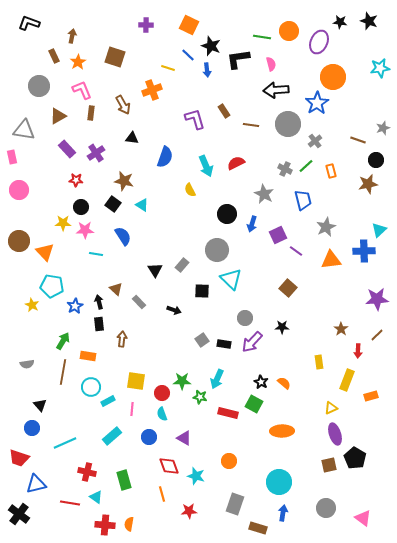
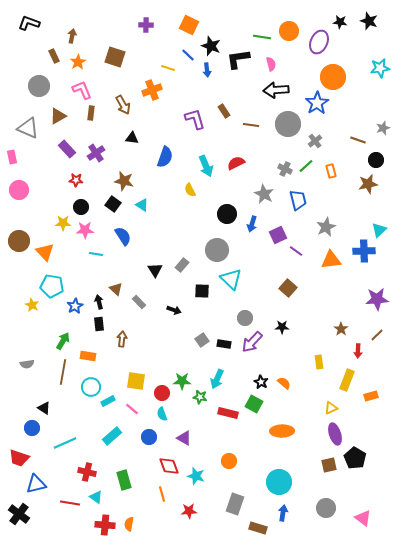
gray triangle at (24, 130): moved 4 px right, 2 px up; rotated 15 degrees clockwise
blue trapezoid at (303, 200): moved 5 px left
black triangle at (40, 405): moved 4 px right, 3 px down; rotated 16 degrees counterclockwise
pink line at (132, 409): rotated 56 degrees counterclockwise
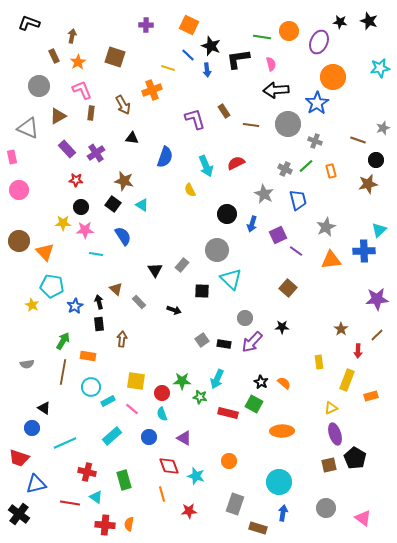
gray cross at (315, 141): rotated 32 degrees counterclockwise
